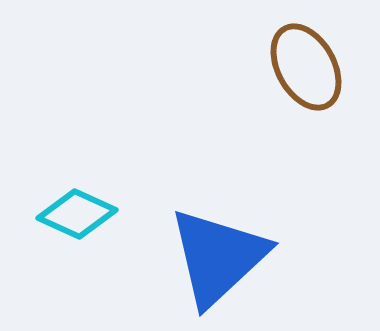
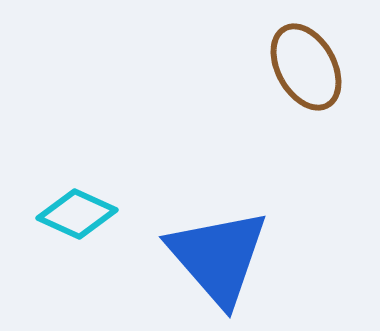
blue triangle: rotated 28 degrees counterclockwise
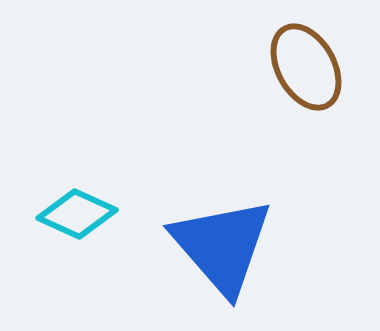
blue triangle: moved 4 px right, 11 px up
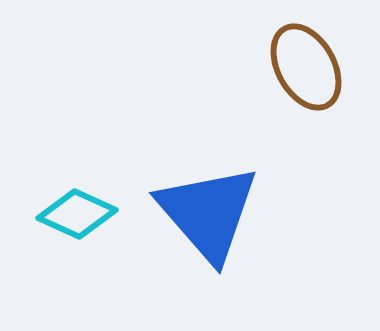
blue triangle: moved 14 px left, 33 px up
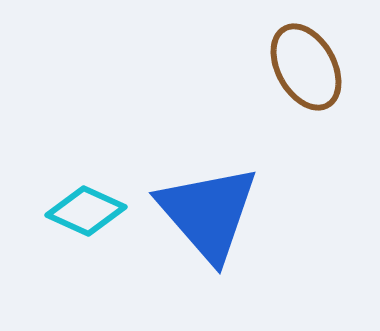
cyan diamond: moved 9 px right, 3 px up
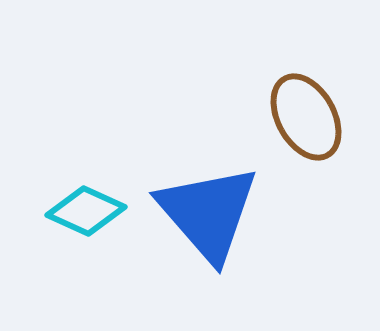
brown ellipse: moved 50 px down
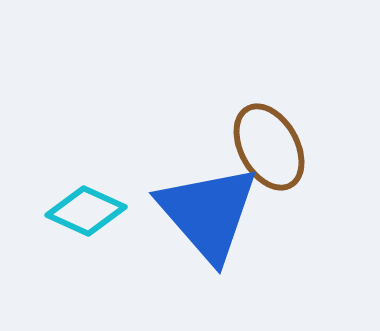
brown ellipse: moved 37 px left, 30 px down
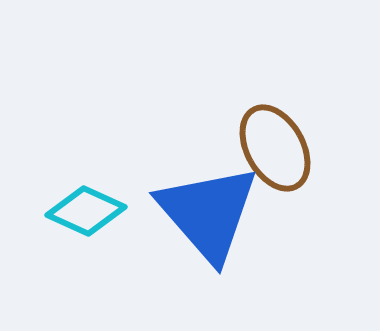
brown ellipse: moved 6 px right, 1 px down
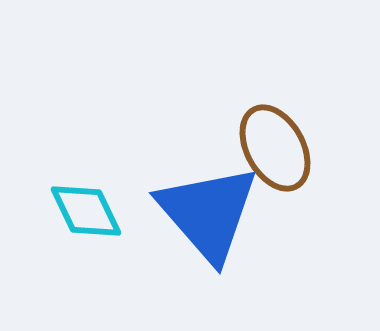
cyan diamond: rotated 40 degrees clockwise
